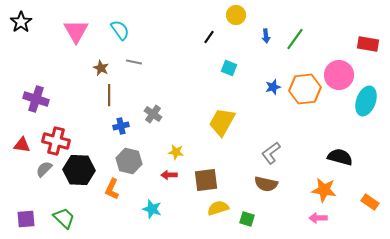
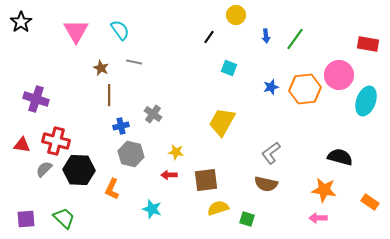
blue star: moved 2 px left
gray hexagon: moved 2 px right, 7 px up
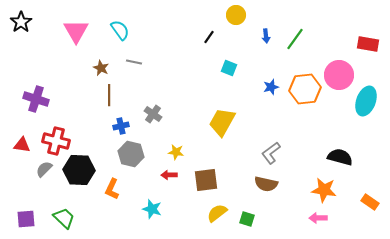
yellow semicircle: moved 1 px left, 5 px down; rotated 20 degrees counterclockwise
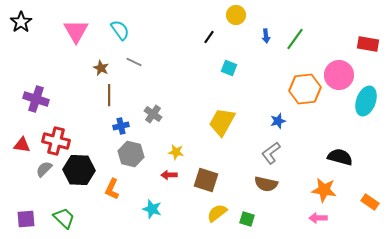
gray line: rotated 14 degrees clockwise
blue star: moved 7 px right, 34 px down
brown square: rotated 25 degrees clockwise
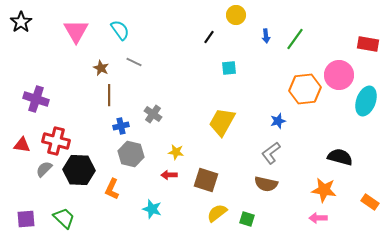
cyan square: rotated 28 degrees counterclockwise
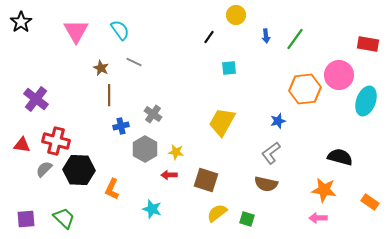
purple cross: rotated 20 degrees clockwise
gray hexagon: moved 14 px right, 5 px up; rotated 15 degrees clockwise
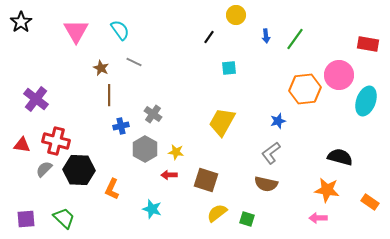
orange star: moved 3 px right
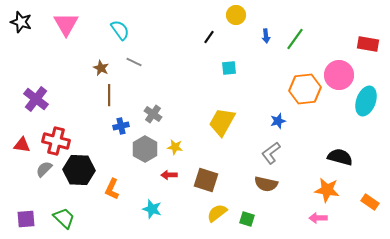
black star: rotated 20 degrees counterclockwise
pink triangle: moved 10 px left, 7 px up
yellow star: moved 1 px left, 5 px up
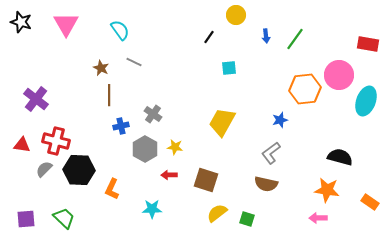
blue star: moved 2 px right, 1 px up
cyan star: rotated 18 degrees counterclockwise
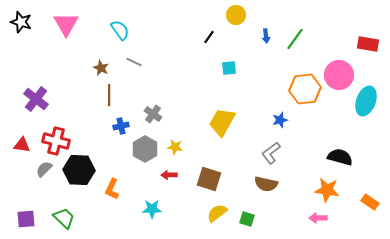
brown square: moved 3 px right, 1 px up
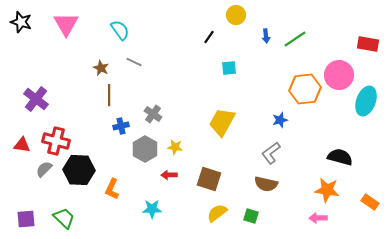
green line: rotated 20 degrees clockwise
green square: moved 4 px right, 3 px up
